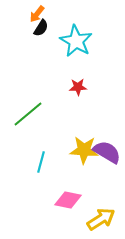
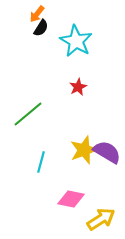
red star: rotated 24 degrees counterclockwise
yellow star: rotated 24 degrees counterclockwise
pink diamond: moved 3 px right, 1 px up
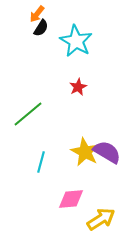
yellow star: moved 1 px right, 2 px down; rotated 24 degrees counterclockwise
pink diamond: rotated 16 degrees counterclockwise
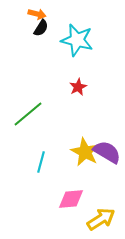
orange arrow: rotated 114 degrees counterclockwise
cyan star: moved 1 px right, 1 px up; rotated 16 degrees counterclockwise
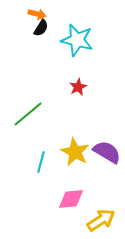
yellow star: moved 10 px left
yellow arrow: moved 1 px down
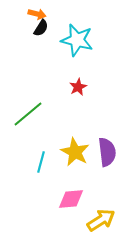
purple semicircle: rotated 52 degrees clockwise
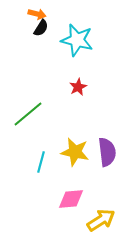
yellow star: rotated 16 degrees counterclockwise
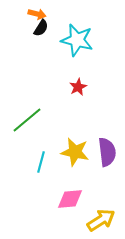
green line: moved 1 px left, 6 px down
pink diamond: moved 1 px left
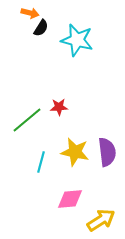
orange arrow: moved 7 px left, 1 px up
red star: moved 19 px left, 20 px down; rotated 24 degrees clockwise
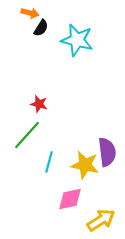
red star: moved 20 px left, 3 px up; rotated 18 degrees clockwise
green line: moved 15 px down; rotated 8 degrees counterclockwise
yellow star: moved 10 px right, 13 px down
cyan line: moved 8 px right
pink diamond: rotated 8 degrees counterclockwise
